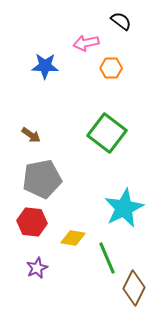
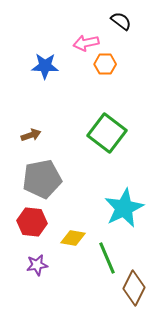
orange hexagon: moved 6 px left, 4 px up
brown arrow: rotated 54 degrees counterclockwise
purple star: moved 3 px up; rotated 15 degrees clockwise
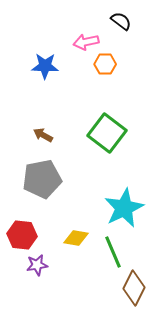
pink arrow: moved 1 px up
brown arrow: moved 12 px right; rotated 132 degrees counterclockwise
red hexagon: moved 10 px left, 13 px down
yellow diamond: moved 3 px right
green line: moved 6 px right, 6 px up
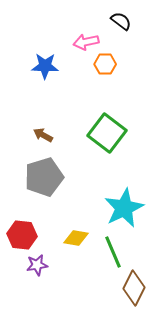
gray pentagon: moved 2 px right, 2 px up; rotated 6 degrees counterclockwise
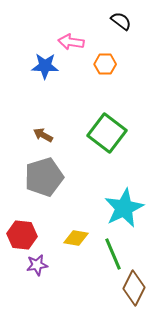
pink arrow: moved 15 px left; rotated 20 degrees clockwise
green line: moved 2 px down
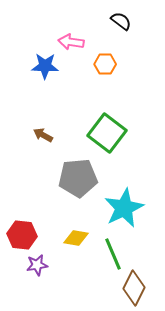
gray pentagon: moved 34 px right, 1 px down; rotated 12 degrees clockwise
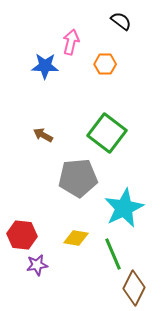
pink arrow: rotated 95 degrees clockwise
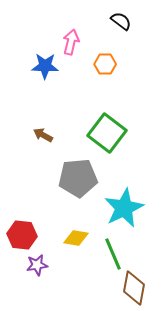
brown diamond: rotated 16 degrees counterclockwise
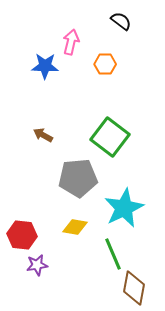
green square: moved 3 px right, 4 px down
yellow diamond: moved 1 px left, 11 px up
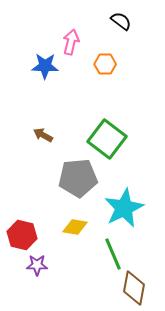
green square: moved 3 px left, 2 px down
red hexagon: rotated 8 degrees clockwise
purple star: rotated 10 degrees clockwise
